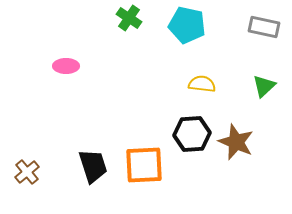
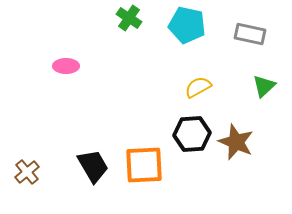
gray rectangle: moved 14 px left, 7 px down
yellow semicircle: moved 4 px left, 3 px down; rotated 36 degrees counterclockwise
black trapezoid: rotated 12 degrees counterclockwise
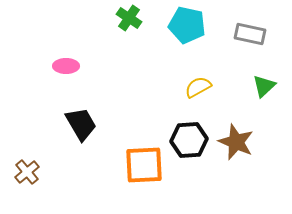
black hexagon: moved 3 px left, 6 px down
black trapezoid: moved 12 px left, 42 px up
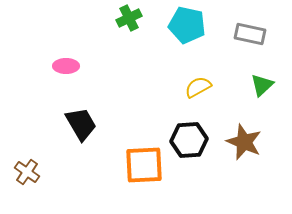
green cross: rotated 30 degrees clockwise
green triangle: moved 2 px left, 1 px up
brown star: moved 8 px right
brown cross: rotated 15 degrees counterclockwise
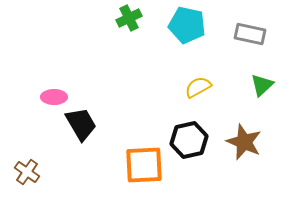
pink ellipse: moved 12 px left, 31 px down
black hexagon: rotated 9 degrees counterclockwise
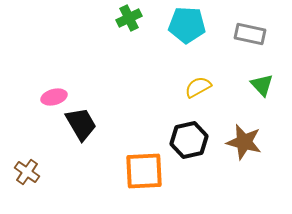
cyan pentagon: rotated 9 degrees counterclockwise
green triangle: rotated 30 degrees counterclockwise
pink ellipse: rotated 15 degrees counterclockwise
brown star: rotated 9 degrees counterclockwise
orange square: moved 6 px down
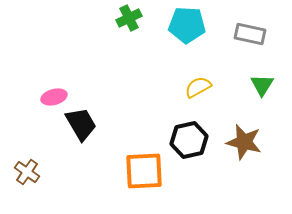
green triangle: rotated 15 degrees clockwise
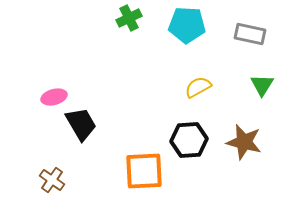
black hexagon: rotated 9 degrees clockwise
brown cross: moved 25 px right, 8 px down
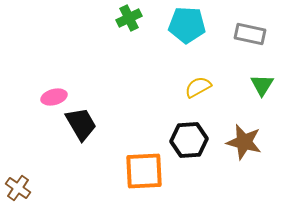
brown cross: moved 34 px left, 8 px down
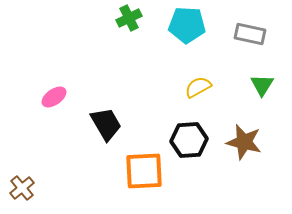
pink ellipse: rotated 20 degrees counterclockwise
black trapezoid: moved 25 px right
brown cross: moved 4 px right; rotated 15 degrees clockwise
